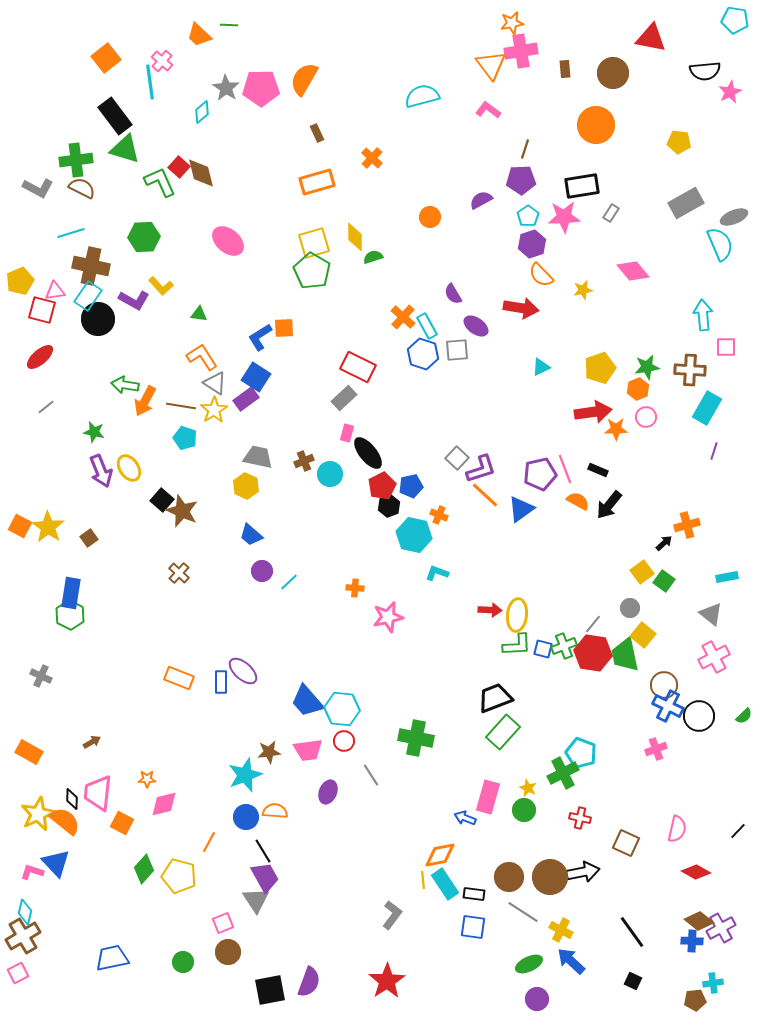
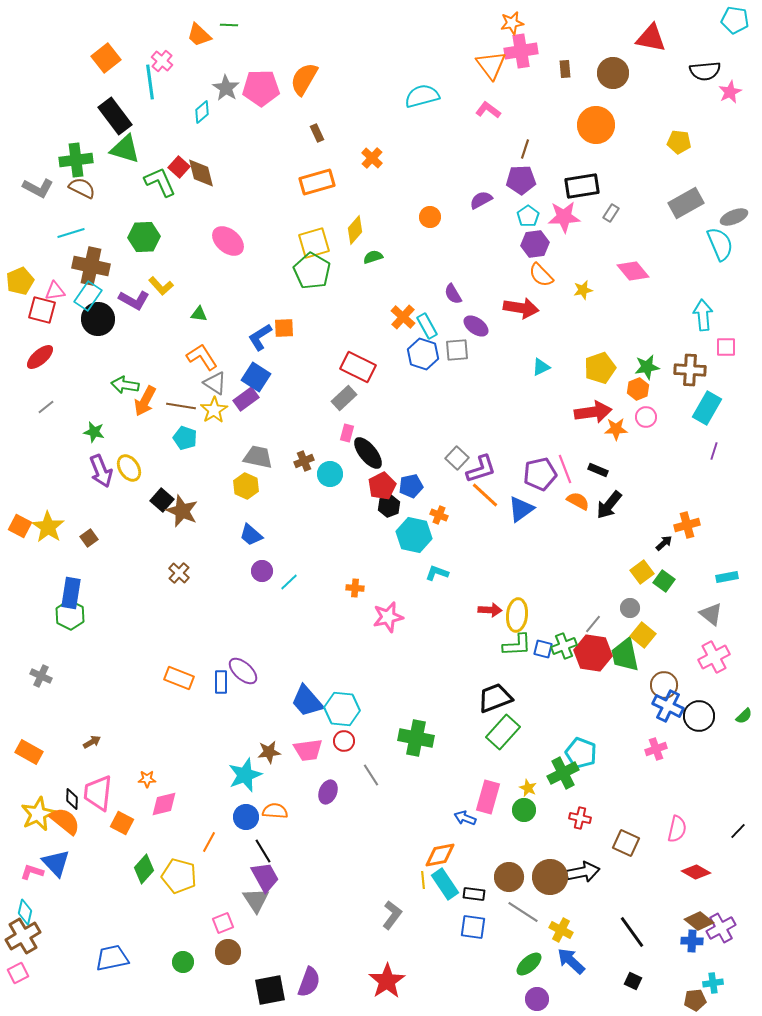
yellow diamond at (355, 237): moved 7 px up; rotated 40 degrees clockwise
purple hexagon at (532, 244): moved 3 px right; rotated 12 degrees clockwise
green ellipse at (529, 964): rotated 16 degrees counterclockwise
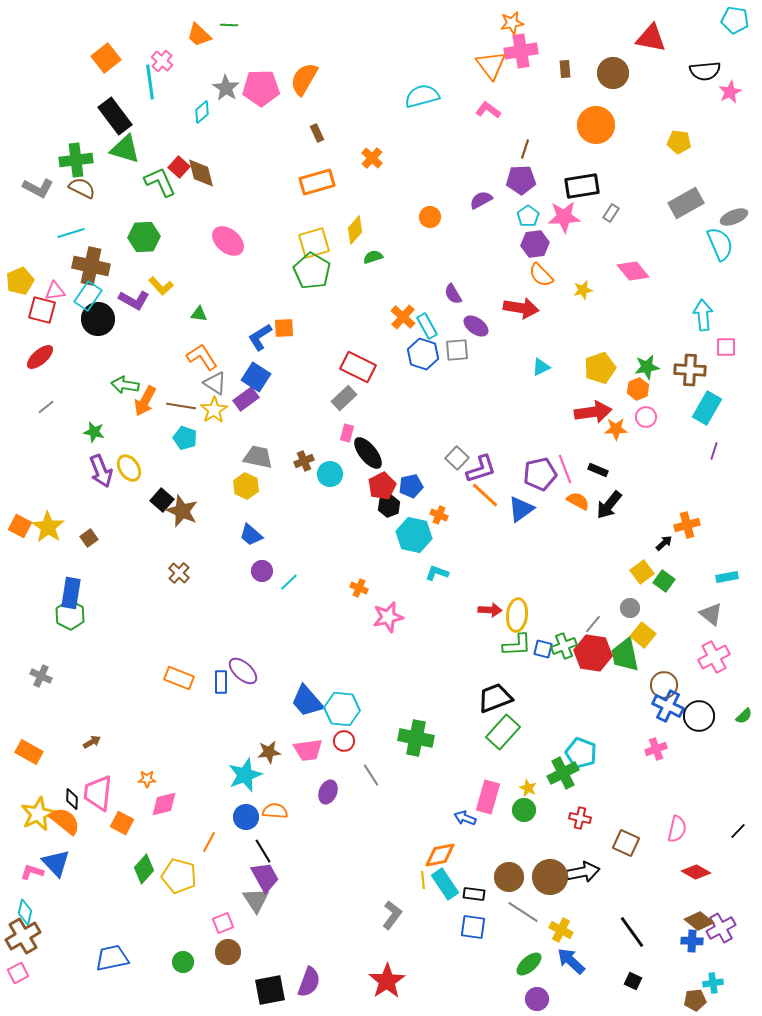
orange cross at (355, 588): moved 4 px right; rotated 18 degrees clockwise
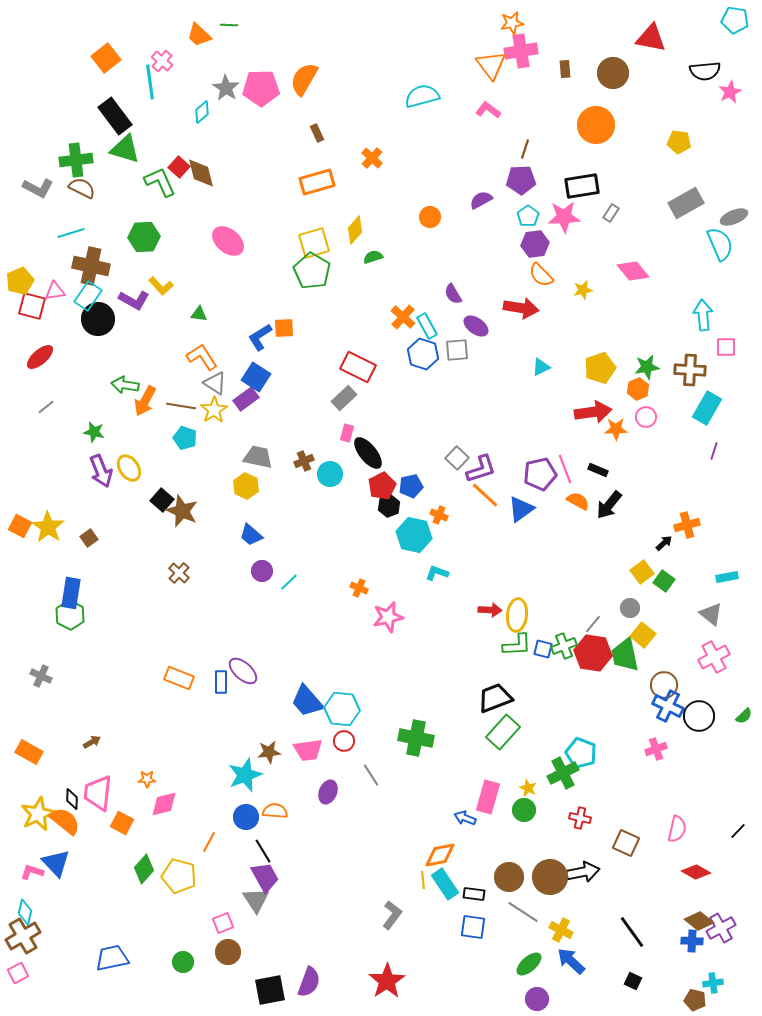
red square at (42, 310): moved 10 px left, 4 px up
brown pentagon at (695, 1000): rotated 20 degrees clockwise
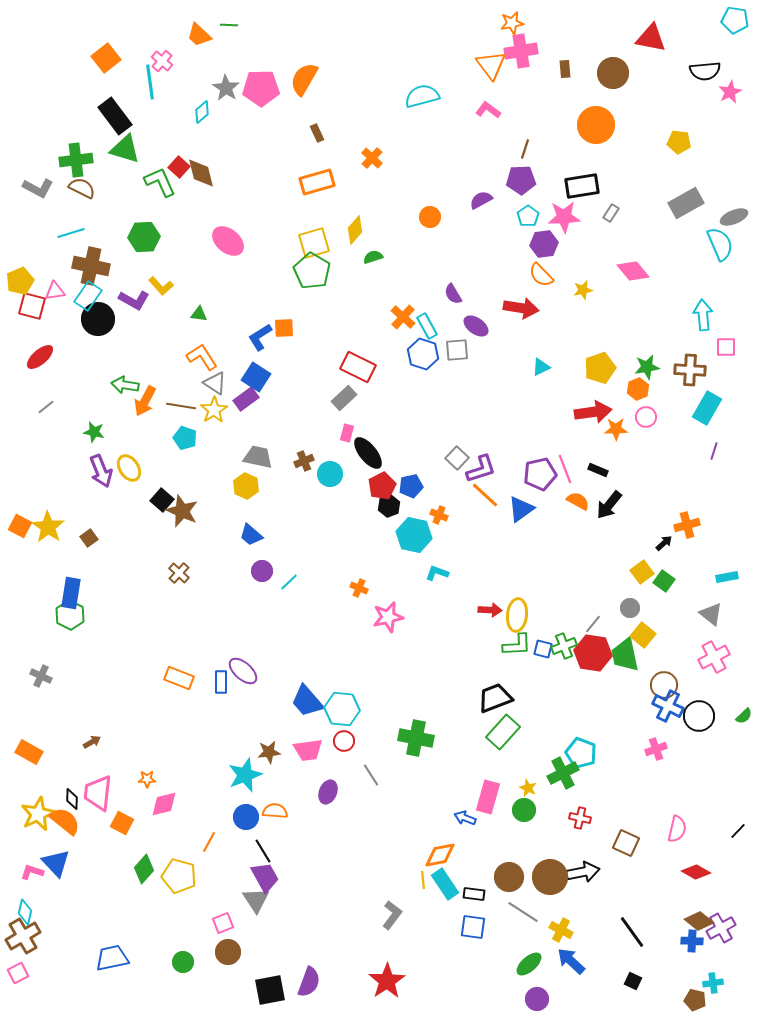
purple hexagon at (535, 244): moved 9 px right
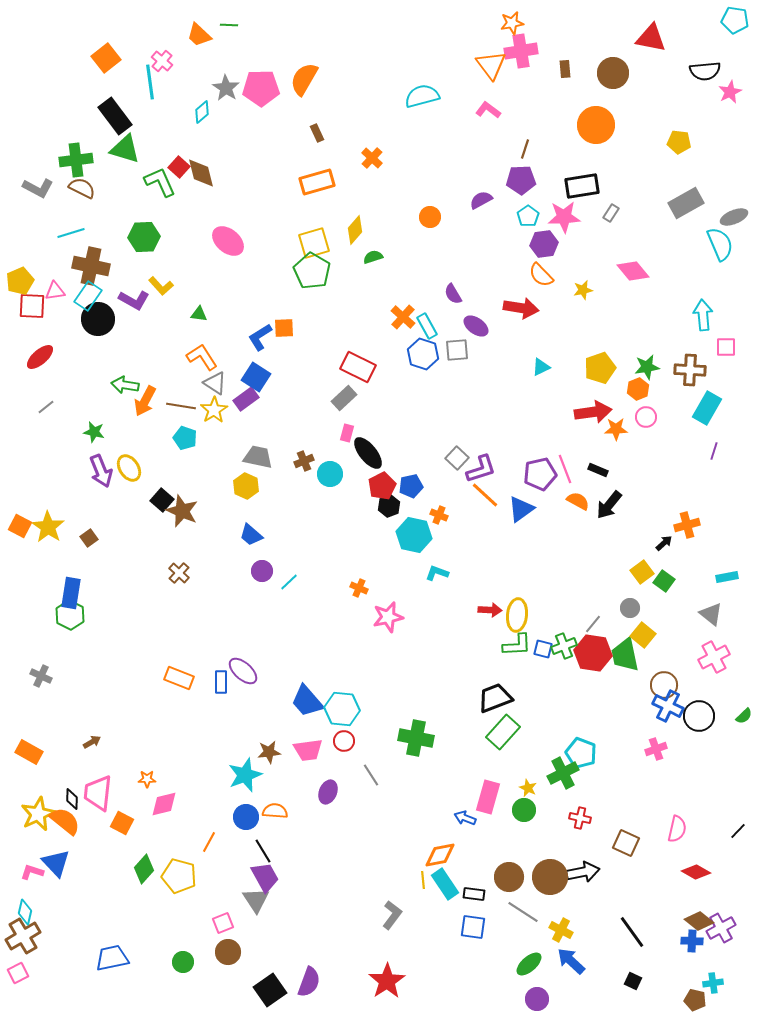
red square at (32, 306): rotated 12 degrees counterclockwise
black square at (270, 990): rotated 24 degrees counterclockwise
